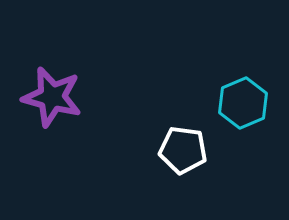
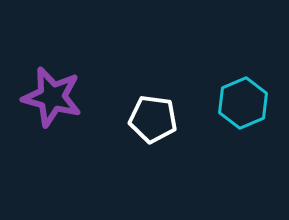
white pentagon: moved 30 px left, 31 px up
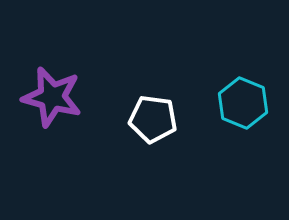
cyan hexagon: rotated 15 degrees counterclockwise
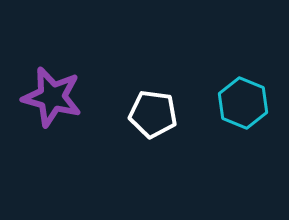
white pentagon: moved 5 px up
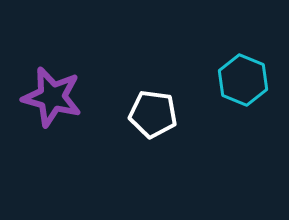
cyan hexagon: moved 23 px up
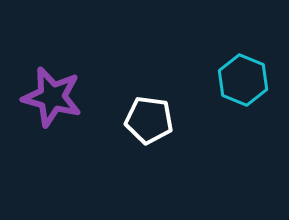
white pentagon: moved 4 px left, 6 px down
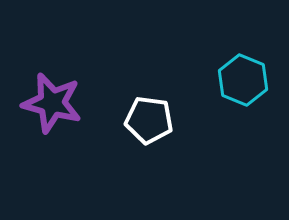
purple star: moved 6 px down
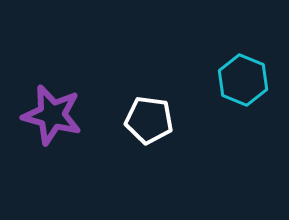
purple star: moved 12 px down
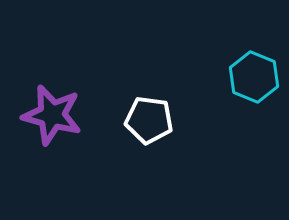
cyan hexagon: moved 11 px right, 3 px up
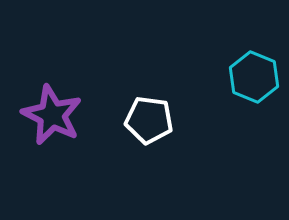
purple star: rotated 12 degrees clockwise
